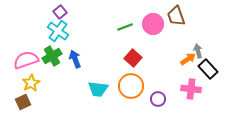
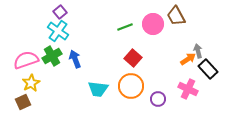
brown trapezoid: rotated 10 degrees counterclockwise
pink cross: moved 3 px left; rotated 18 degrees clockwise
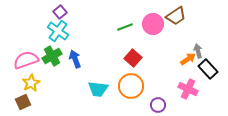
brown trapezoid: rotated 95 degrees counterclockwise
purple circle: moved 6 px down
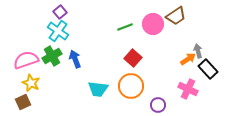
yellow star: rotated 18 degrees counterclockwise
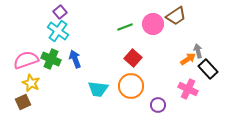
green cross: moved 1 px left, 3 px down; rotated 36 degrees counterclockwise
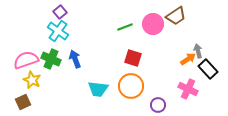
red square: rotated 24 degrees counterclockwise
yellow star: moved 1 px right, 3 px up
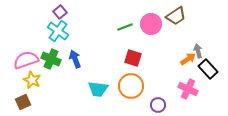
pink circle: moved 2 px left
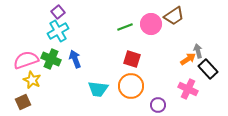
purple square: moved 2 px left
brown trapezoid: moved 2 px left
cyan cross: rotated 25 degrees clockwise
red square: moved 1 px left, 1 px down
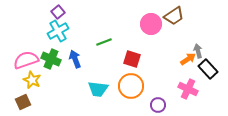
green line: moved 21 px left, 15 px down
